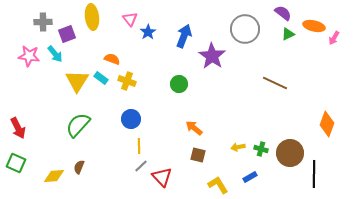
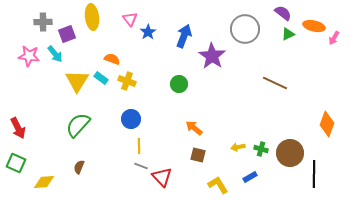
gray line: rotated 64 degrees clockwise
yellow diamond: moved 10 px left, 6 px down
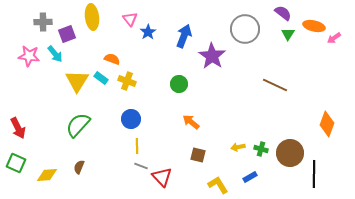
green triangle: rotated 32 degrees counterclockwise
pink arrow: rotated 24 degrees clockwise
brown line: moved 2 px down
orange arrow: moved 3 px left, 6 px up
yellow line: moved 2 px left
yellow diamond: moved 3 px right, 7 px up
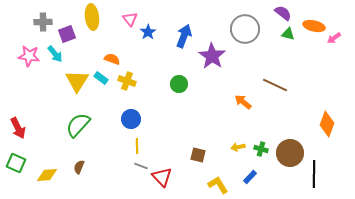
green triangle: rotated 48 degrees counterclockwise
orange arrow: moved 52 px right, 20 px up
blue rectangle: rotated 16 degrees counterclockwise
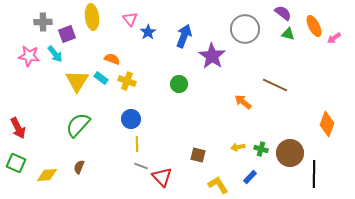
orange ellipse: rotated 50 degrees clockwise
yellow line: moved 2 px up
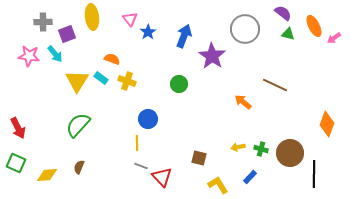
blue circle: moved 17 px right
yellow line: moved 1 px up
brown square: moved 1 px right, 3 px down
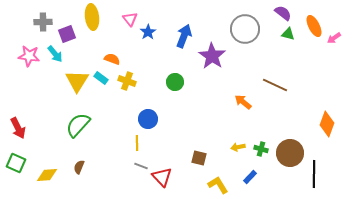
green circle: moved 4 px left, 2 px up
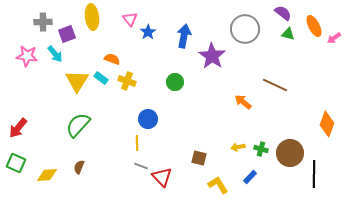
blue arrow: rotated 10 degrees counterclockwise
pink star: moved 2 px left
red arrow: rotated 65 degrees clockwise
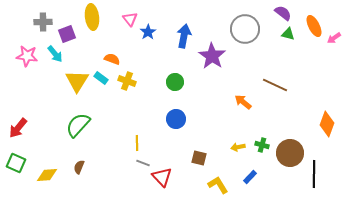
blue circle: moved 28 px right
green cross: moved 1 px right, 4 px up
gray line: moved 2 px right, 3 px up
